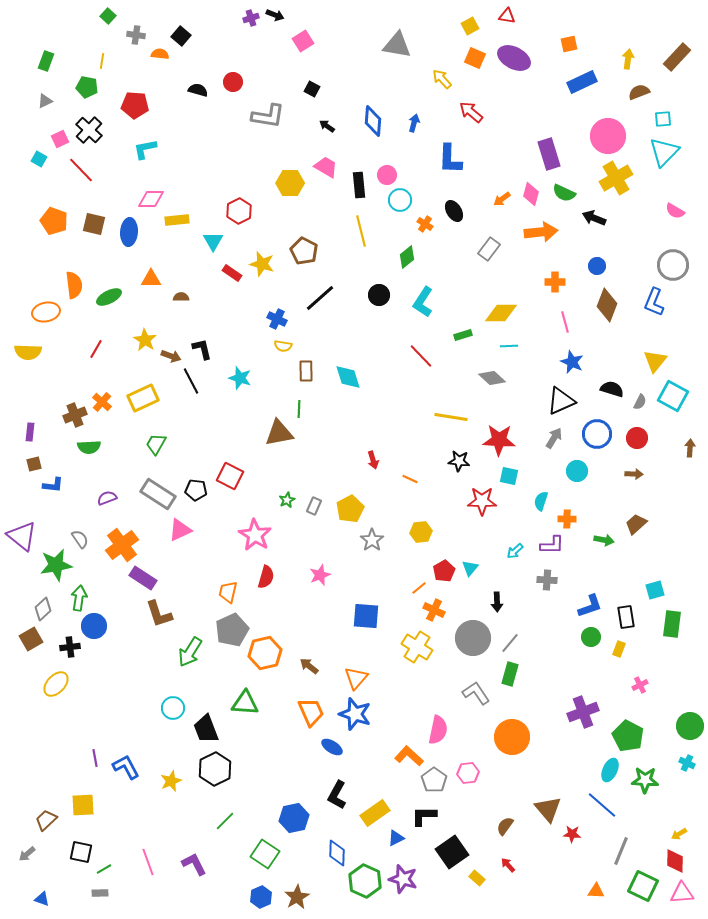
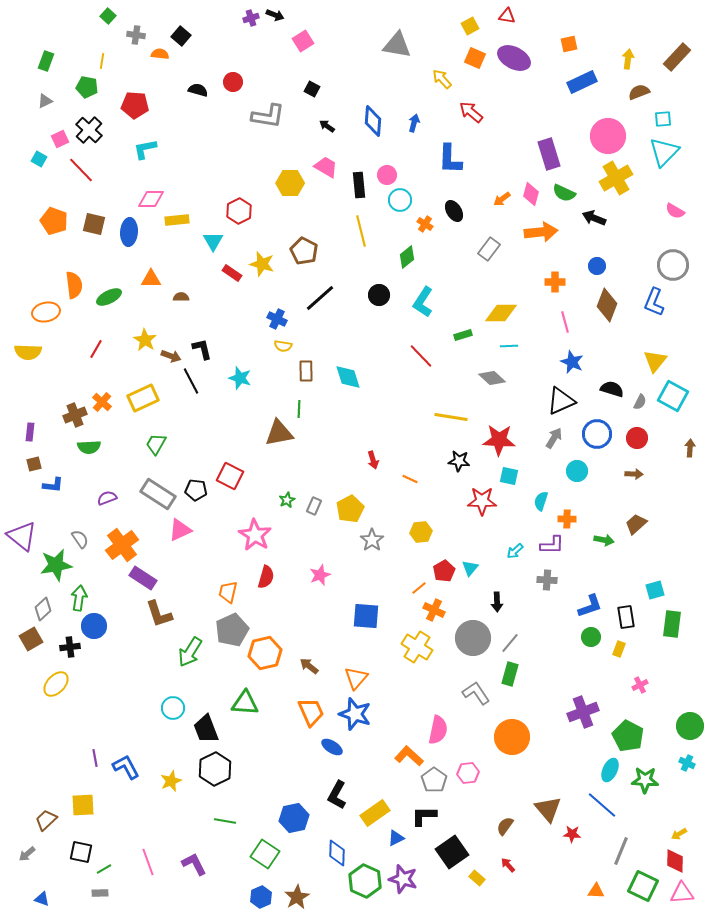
green line at (225, 821): rotated 55 degrees clockwise
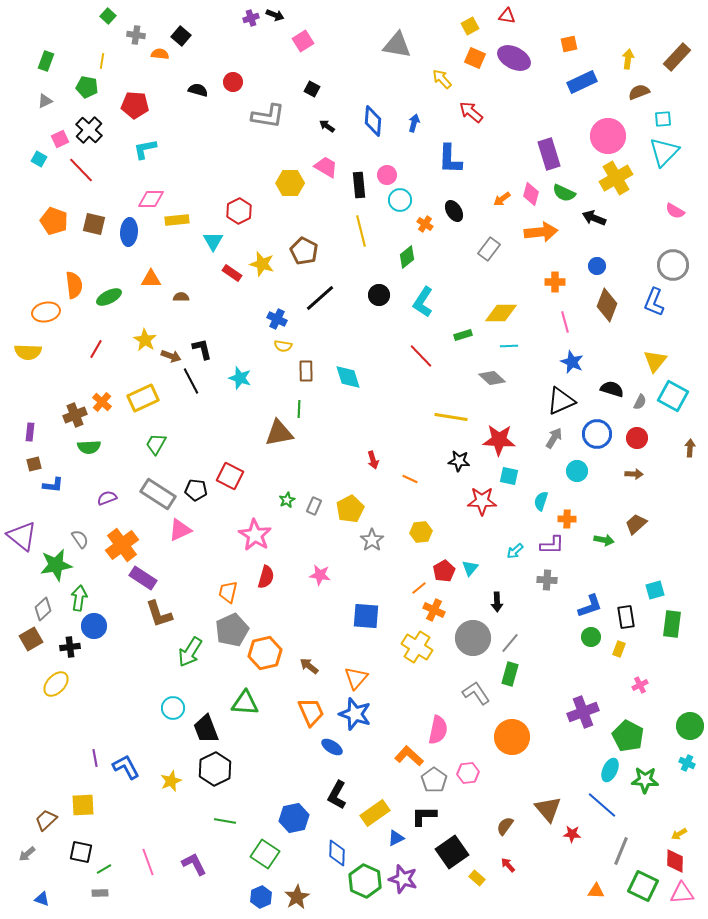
pink star at (320, 575): rotated 30 degrees clockwise
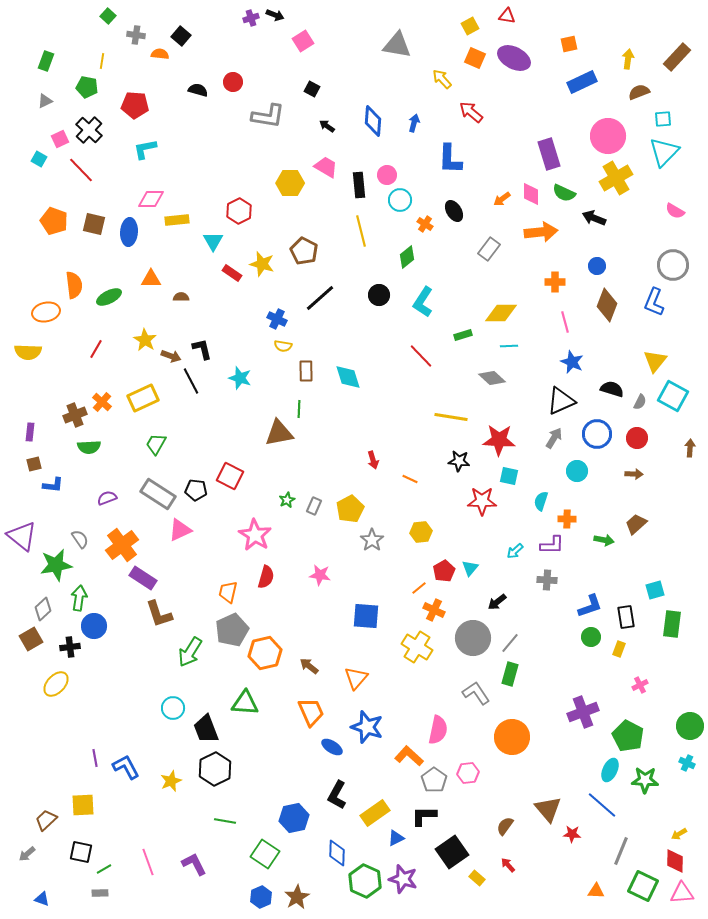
pink diamond at (531, 194): rotated 15 degrees counterclockwise
black arrow at (497, 602): rotated 54 degrees clockwise
blue star at (355, 714): moved 12 px right, 13 px down
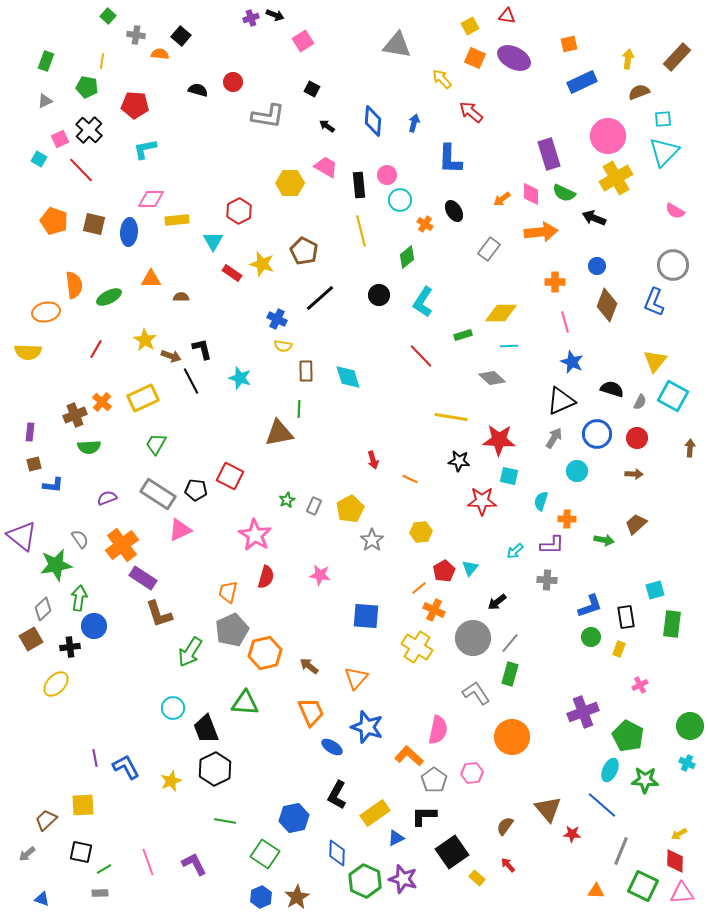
pink hexagon at (468, 773): moved 4 px right
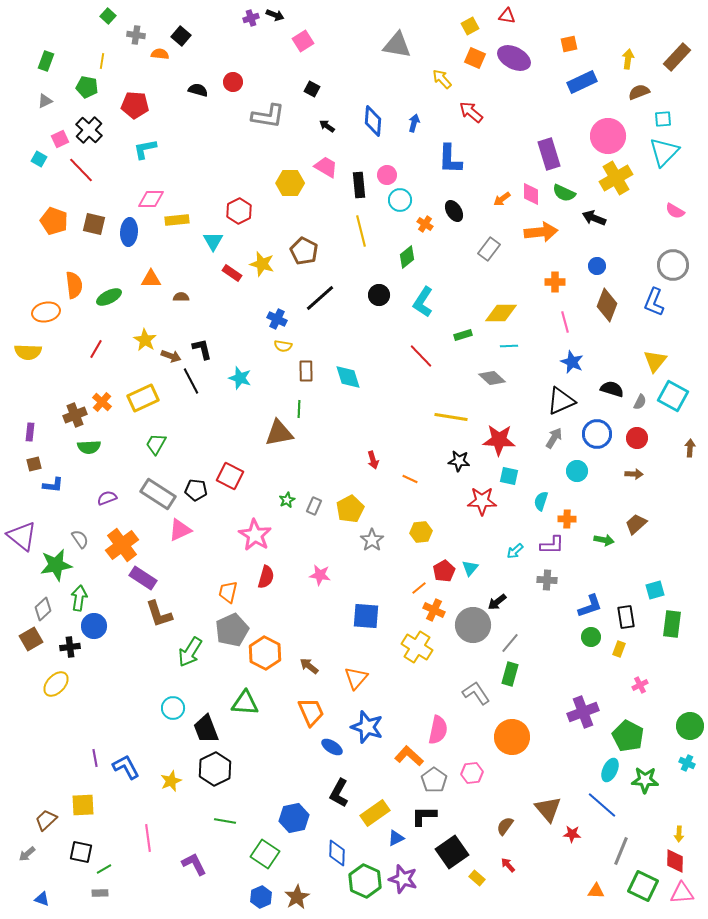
gray circle at (473, 638): moved 13 px up
orange hexagon at (265, 653): rotated 20 degrees counterclockwise
black L-shape at (337, 795): moved 2 px right, 2 px up
yellow arrow at (679, 834): rotated 56 degrees counterclockwise
pink line at (148, 862): moved 24 px up; rotated 12 degrees clockwise
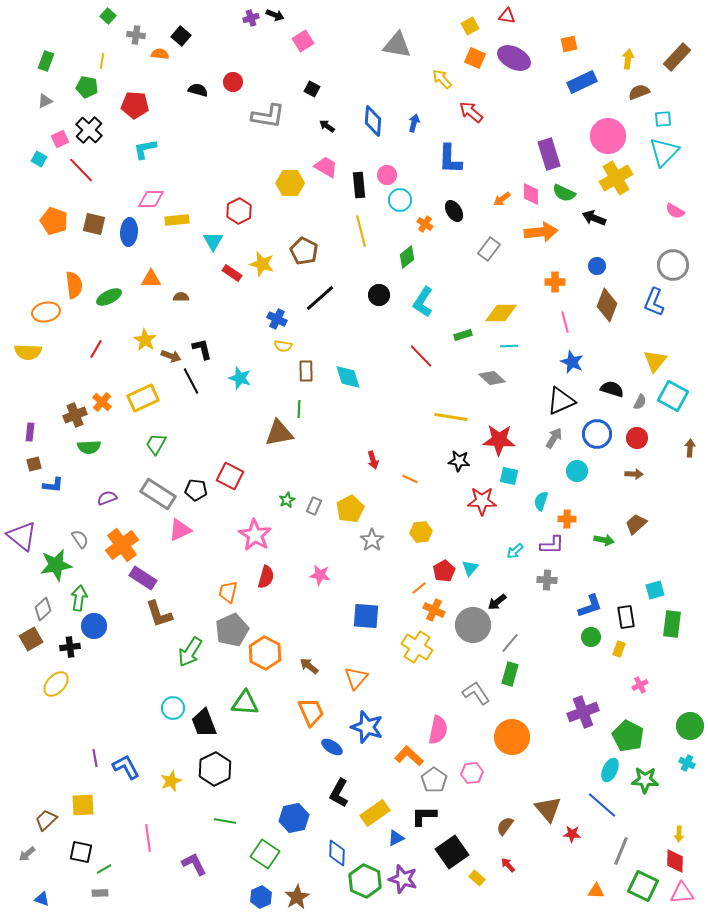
black trapezoid at (206, 729): moved 2 px left, 6 px up
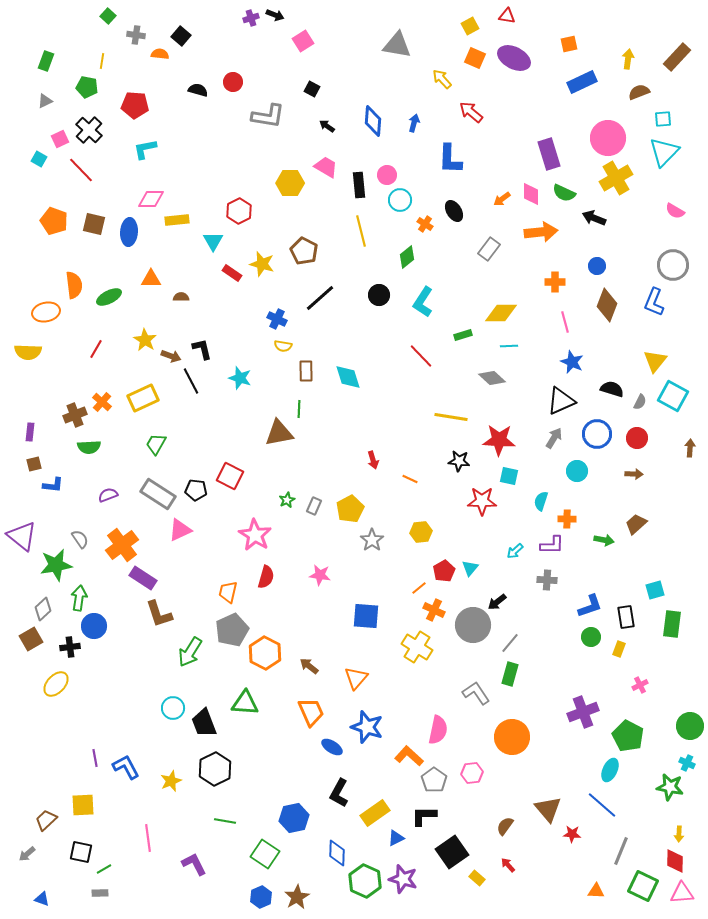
pink circle at (608, 136): moved 2 px down
purple semicircle at (107, 498): moved 1 px right, 3 px up
green star at (645, 780): moved 25 px right, 7 px down; rotated 8 degrees clockwise
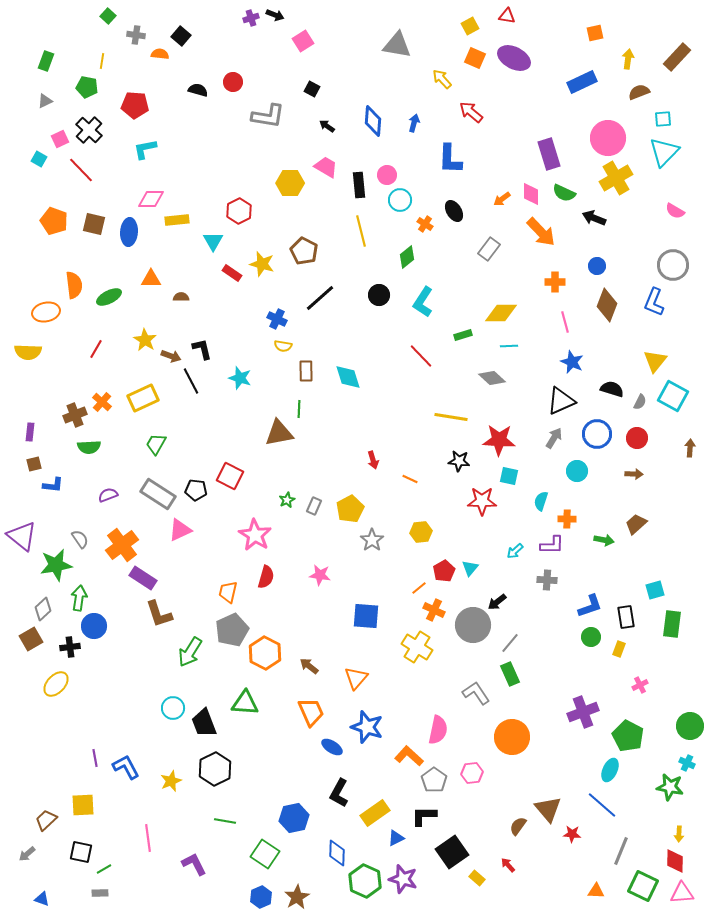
orange square at (569, 44): moved 26 px right, 11 px up
orange arrow at (541, 232): rotated 52 degrees clockwise
green rectangle at (510, 674): rotated 40 degrees counterclockwise
brown semicircle at (505, 826): moved 13 px right
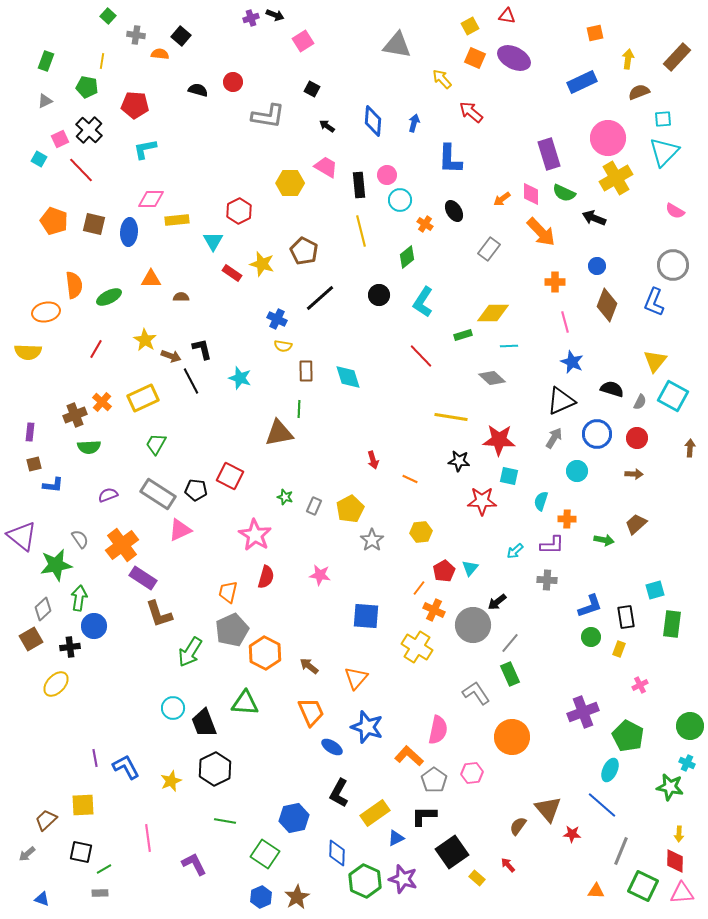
yellow diamond at (501, 313): moved 8 px left
green star at (287, 500): moved 2 px left, 3 px up; rotated 28 degrees counterclockwise
orange line at (419, 588): rotated 14 degrees counterclockwise
